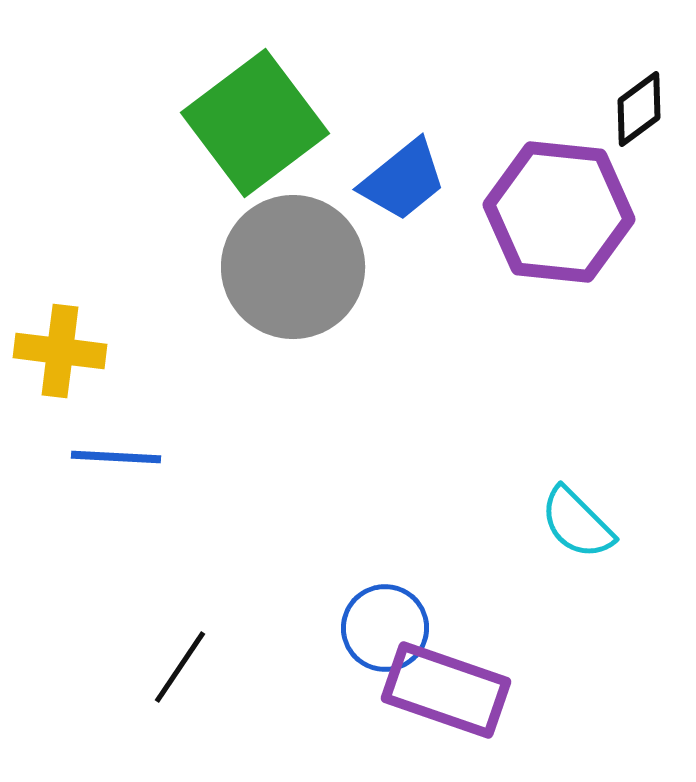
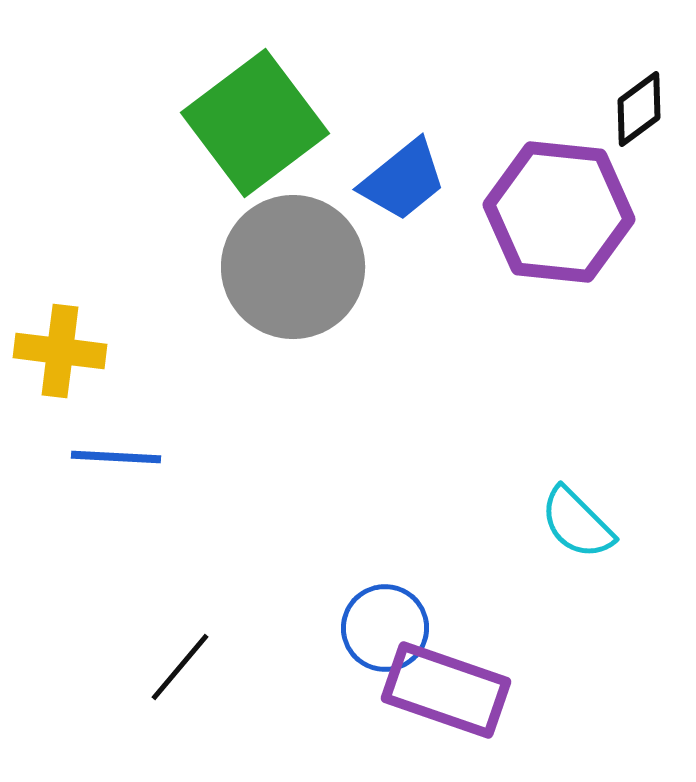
black line: rotated 6 degrees clockwise
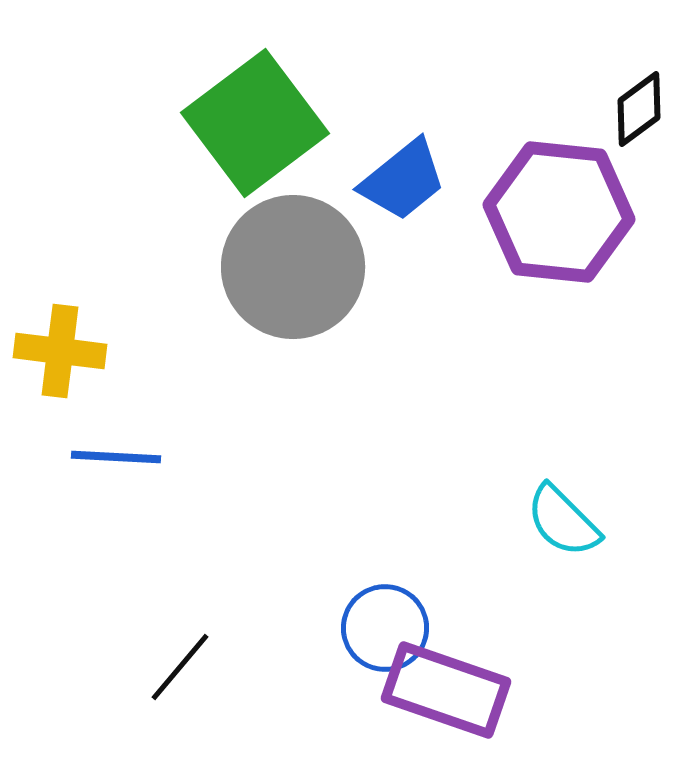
cyan semicircle: moved 14 px left, 2 px up
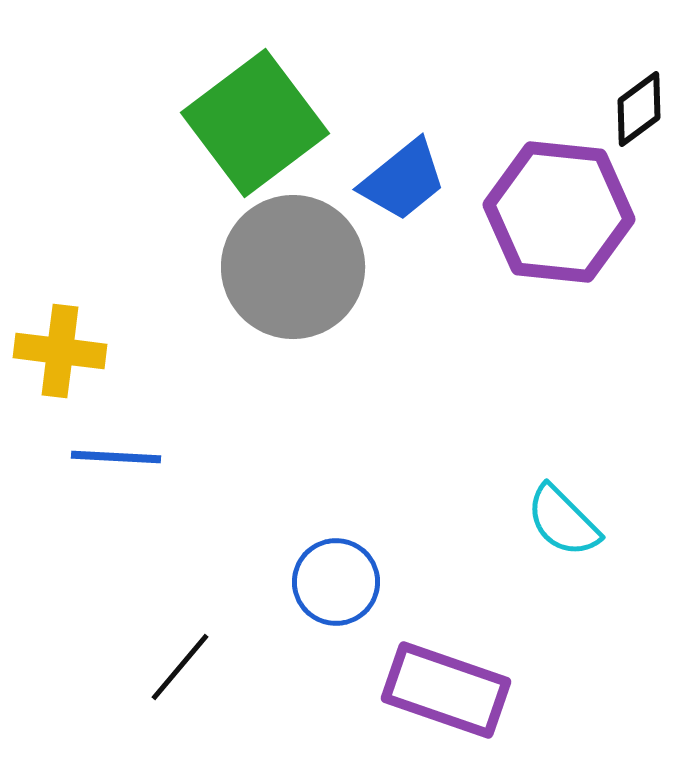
blue circle: moved 49 px left, 46 px up
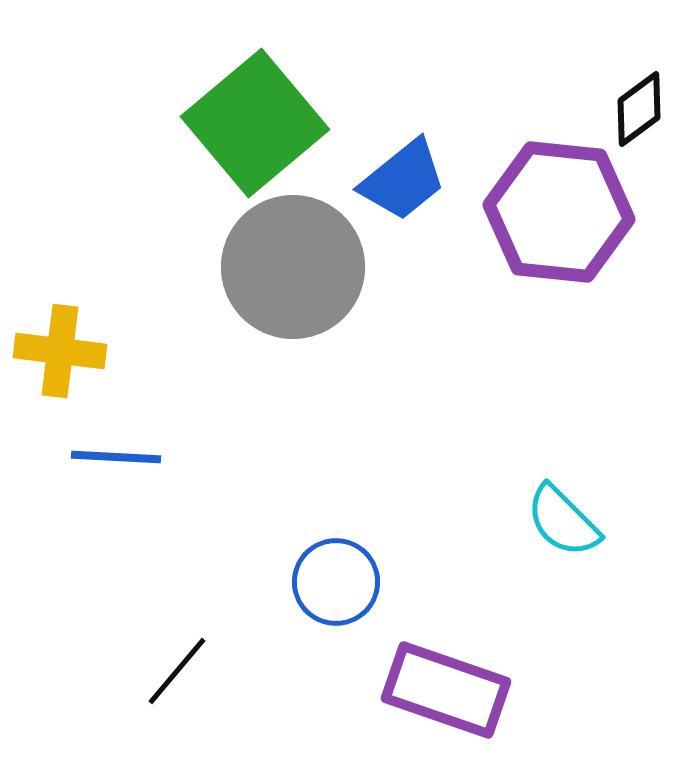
green square: rotated 3 degrees counterclockwise
black line: moved 3 px left, 4 px down
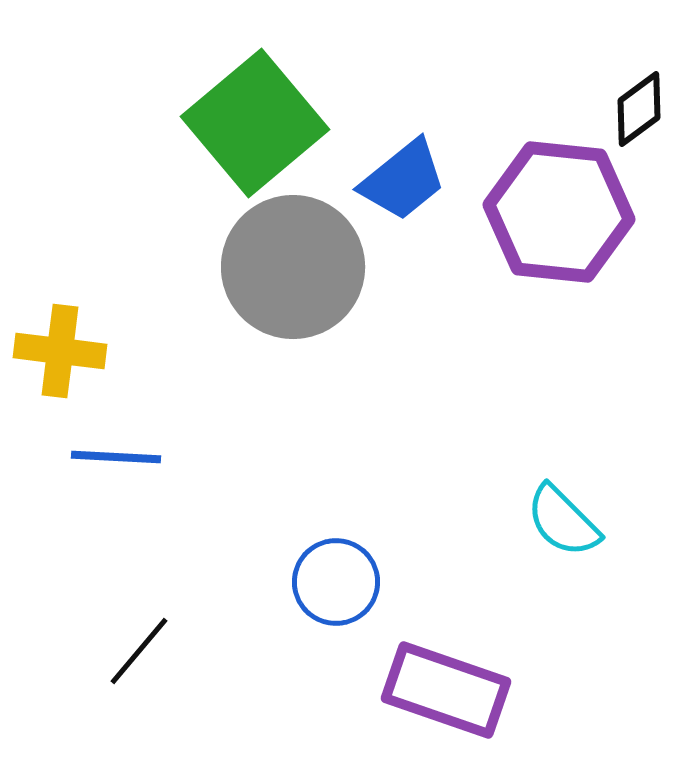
black line: moved 38 px left, 20 px up
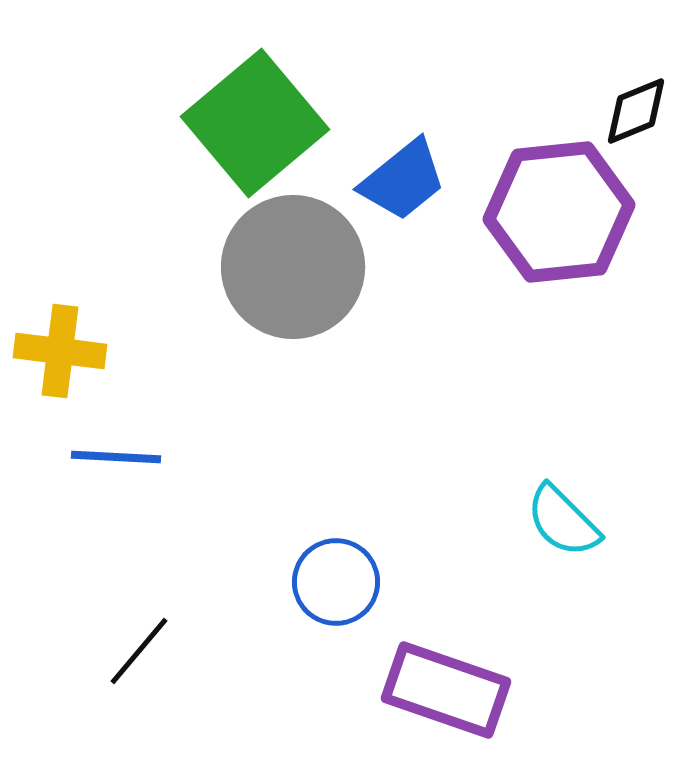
black diamond: moved 3 px left, 2 px down; rotated 14 degrees clockwise
purple hexagon: rotated 12 degrees counterclockwise
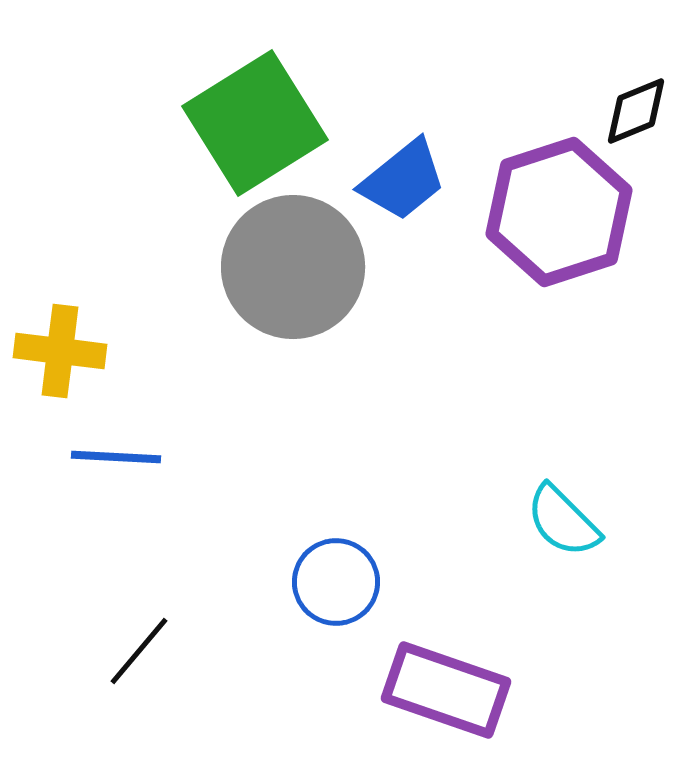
green square: rotated 8 degrees clockwise
purple hexagon: rotated 12 degrees counterclockwise
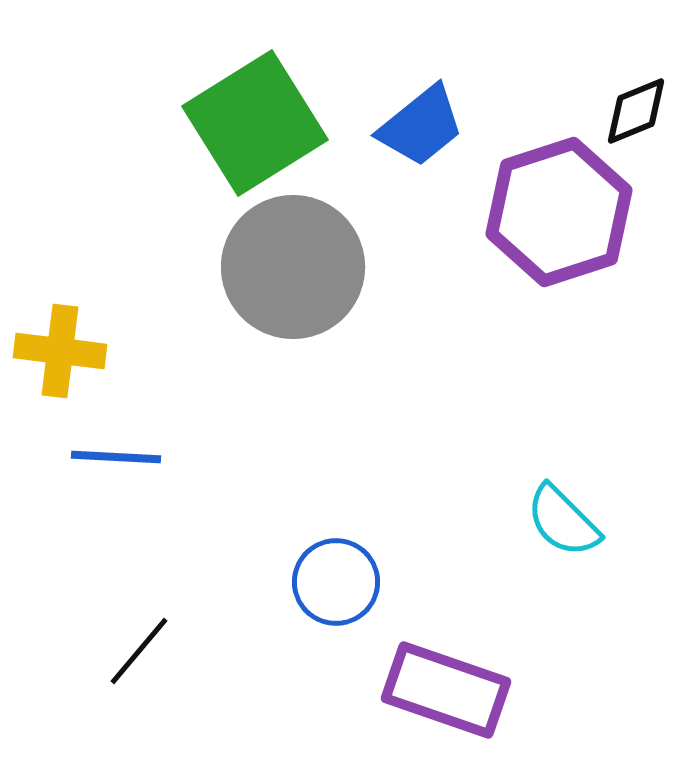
blue trapezoid: moved 18 px right, 54 px up
